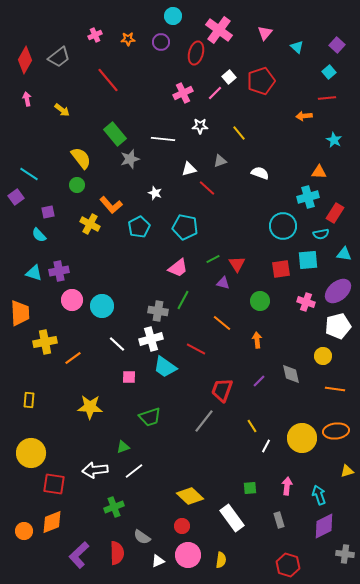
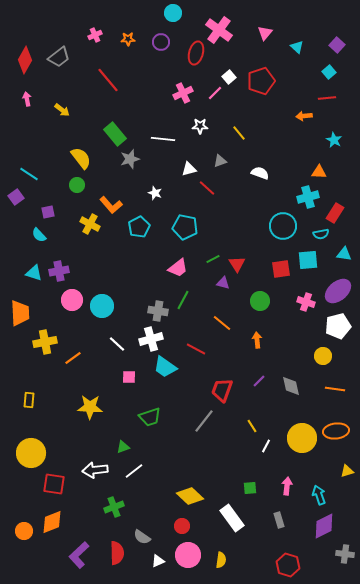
cyan circle at (173, 16): moved 3 px up
gray diamond at (291, 374): moved 12 px down
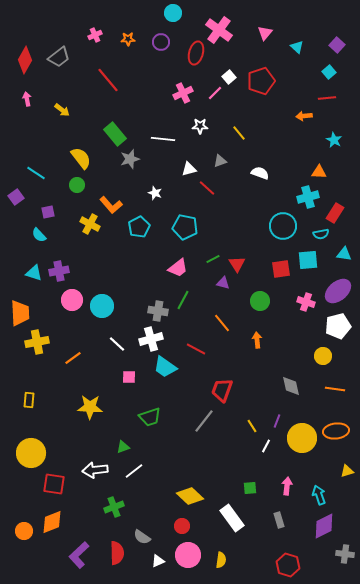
cyan line at (29, 174): moved 7 px right, 1 px up
orange line at (222, 323): rotated 12 degrees clockwise
yellow cross at (45, 342): moved 8 px left
purple line at (259, 381): moved 18 px right, 40 px down; rotated 24 degrees counterclockwise
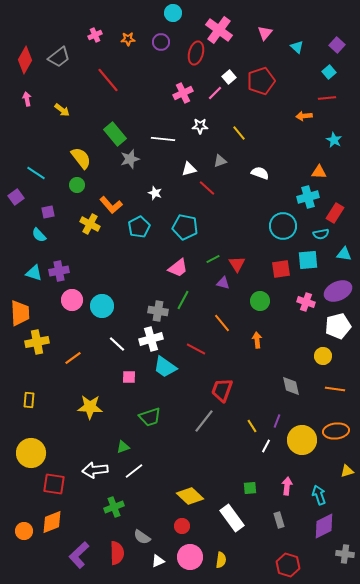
purple ellipse at (338, 291): rotated 16 degrees clockwise
yellow circle at (302, 438): moved 2 px down
pink circle at (188, 555): moved 2 px right, 2 px down
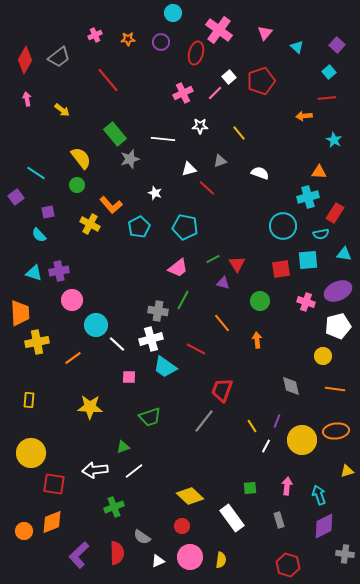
cyan circle at (102, 306): moved 6 px left, 19 px down
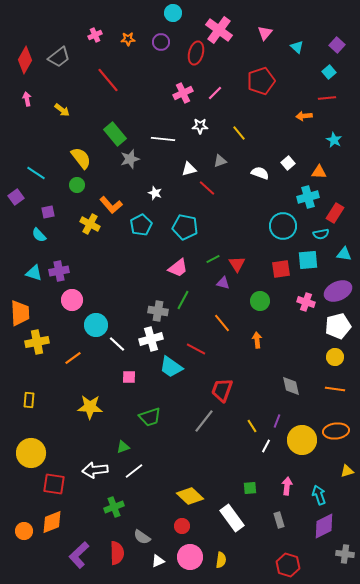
white square at (229, 77): moved 59 px right, 86 px down
cyan pentagon at (139, 227): moved 2 px right, 2 px up
yellow circle at (323, 356): moved 12 px right, 1 px down
cyan trapezoid at (165, 367): moved 6 px right
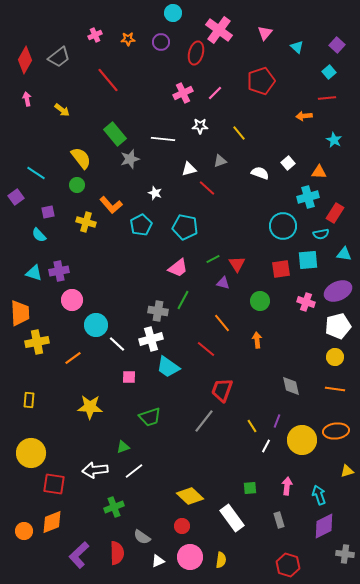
yellow cross at (90, 224): moved 4 px left, 2 px up; rotated 12 degrees counterclockwise
red line at (196, 349): moved 10 px right; rotated 12 degrees clockwise
cyan trapezoid at (171, 367): moved 3 px left
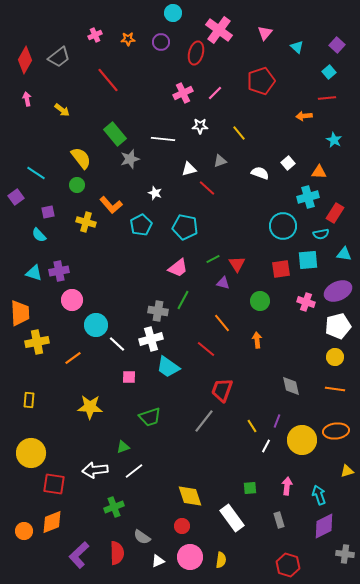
yellow diamond at (190, 496): rotated 28 degrees clockwise
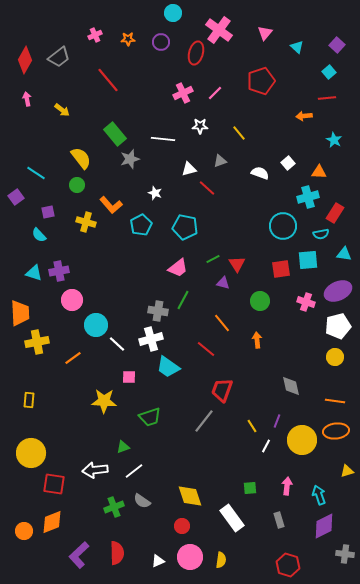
orange line at (335, 389): moved 12 px down
yellow star at (90, 407): moved 14 px right, 6 px up
gray semicircle at (142, 537): moved 36 px up
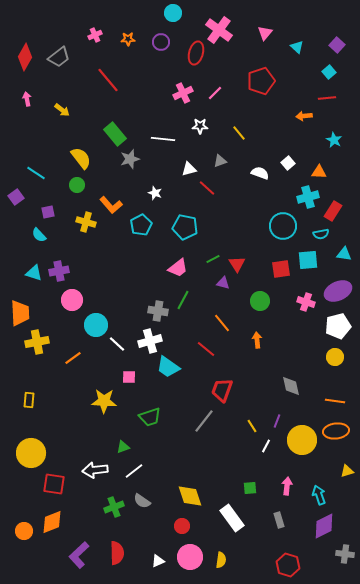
red diamond at (25, 60): moved 3 px up
red rectangle at (335, 213): moved 2 px left, 2 px up
white cross at (151, 339): moved 1 px left, 2 px down
